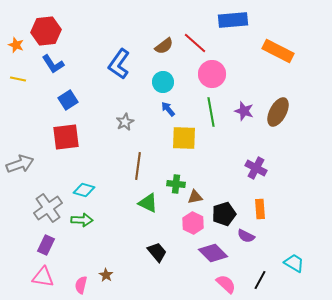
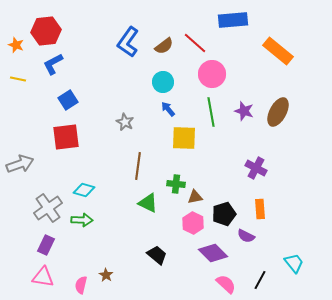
orange rectangle at (278, 51): rotated 12 degrees clockwise
blue L-shape at (53, 64): rotated 95 degrees clockwise
blue L-shape at (119, 64): moved 9 px right, 22 px up
gray star at (125, 122): rotated 18 degrees counterclockwise
black trapezoid at (157, 252): moved 3 px down; rotated 10 degrees counterclockwise
cyan trapezoid at (294, 263): rotated 20 degrees clockwise
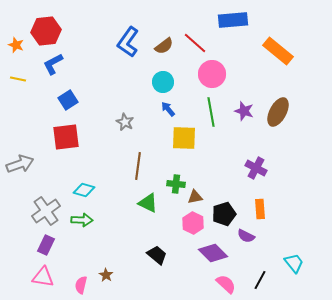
gray cross at (48, 208): moved 2 px left, 3 px down
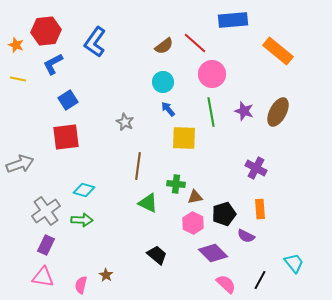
blue L-shape at (128, 42): moved 33 px left
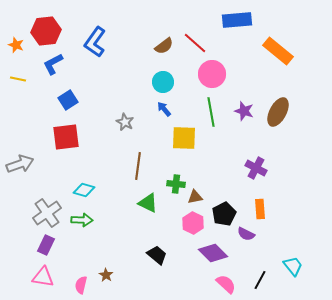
blue rectangle at (233, 20): moved 4 px right
blue arrow at (168, 109): moved 4 px left
gray cross at (46, 211): moved 1 px right, 2 px down
black pentagon at (224, 214): rotated 10 degrees counterclockwise
purple semicircle at (246, 236): moved 2 px up
cyan trapezoid at (294, 263): moved 1 px left, 3 px down
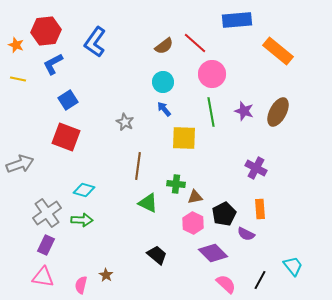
red square at (66, 137): rotated 28 degrees clockwise
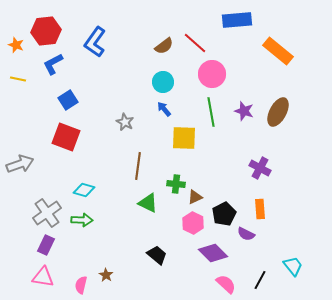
purple cross at (256, 168): moved 4 px right
brown triangle at (195, 197): rotated 14 degrees counterclockwise
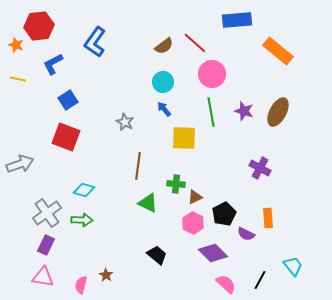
red hexagon at (46, 31): moved 7 px left, 5 px up
orange rectangle at (260, 209): moved 8 px right, 9 px down
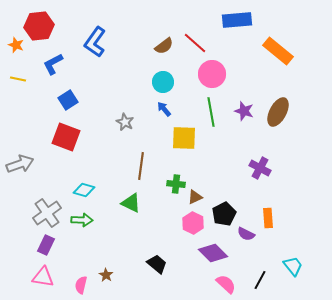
brown line at (138, 166): moved 3 px right
green triangle at (148, 203): moved 17 px left
black trapezoid at (157, 255): moved 9 px down
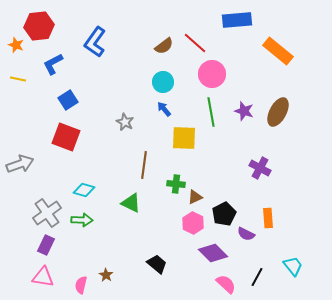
brown line at (141, 166): moved 3 px right, 1 px up
black line at (260, 280): moved 3 px left, 3 px up
